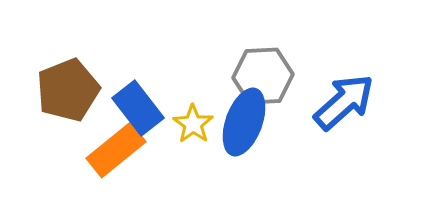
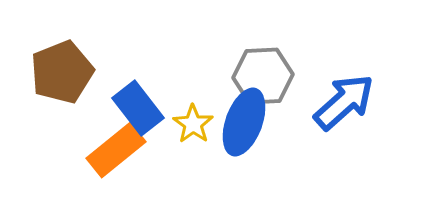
brown pentagon: moved 6 px left, 18 px up
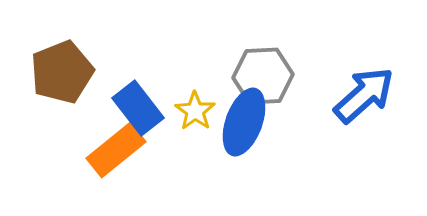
blue arrow: moved 20 px right, 7 px up
yellow star: moved 2 px right, 13 px up
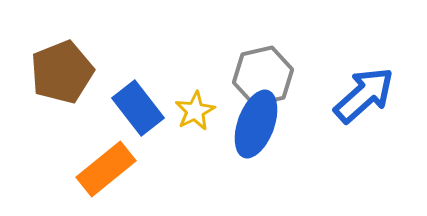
gray hexagon: rotated 10 degrees counterclockwise
yellow star: rotated 9 degrees clockwise
blue ellipse: moved 12 px right, 2 px down
orange rectangle: moved 10 px left, 19 px down
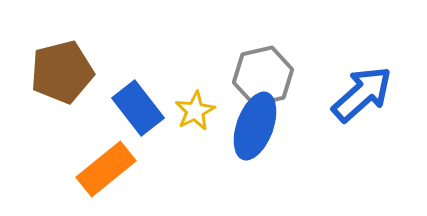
brown pentagon: rotated 8 degrees clockwise
blue arrow: moved 2 px left, 1 px up
blue ellipse: moved 1 px left, 2 px down
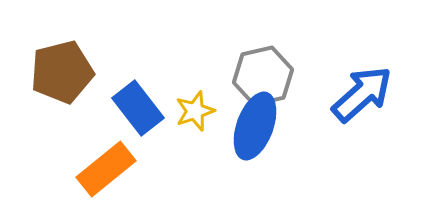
yellow star: rotated 9 degrees clockwise
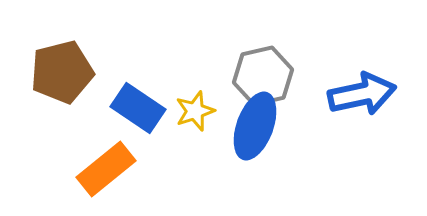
blue arrow: rotated 30 degrees clockwise
blue rectangle: rotated 18 degrees counterclockwise
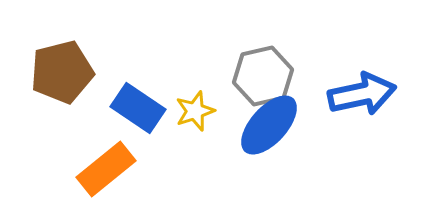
blue ellipse: moved 14 px right, 1 px up; rotated 22 degrees clockwise
